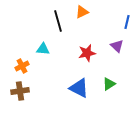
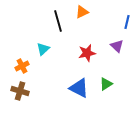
cyan triangle: rotated 48 degrees counterclockwise
green triangle: moved 3 px left
brown cross: rotated 24 degrees clockwise
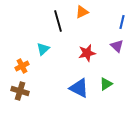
blue line: moved 5 px left
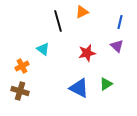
blue line: moved 2 px left
cyan triangle: rotated 40 degrees counterclockwise
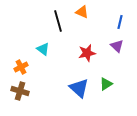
orange triangle: rotated 48 degrees clockwise
orange cross: moved 1 px left, 1 px down
blue triangle: rotated 15 degrees clockwise
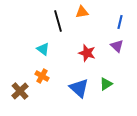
orange triangle: rotated 32 degrees counterclockwise
red star: rotated 30 degrees clockwise
orange cross: moved 21 px right, 9 px down; rotated 32 degrees counterclockwise
brown cross: rotated 30 degrees clockwise
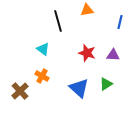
orange triangle: moved 5 px right, 2 px up
purple triangle: moved 4 px left, 9 px down; rotated 40 degrees counterclockwise
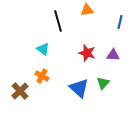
green triangle: moved 3 px left, 1 px up; rotated 16 degrees counterclockwise
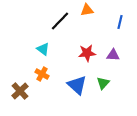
black line: moved 2 px right; rotated 60 degrees clockwise
red star: rotated 24 degrees counterclockwise
orange cross: moved 2 px up
blue triangle: moved 2 px left, 3 px up
